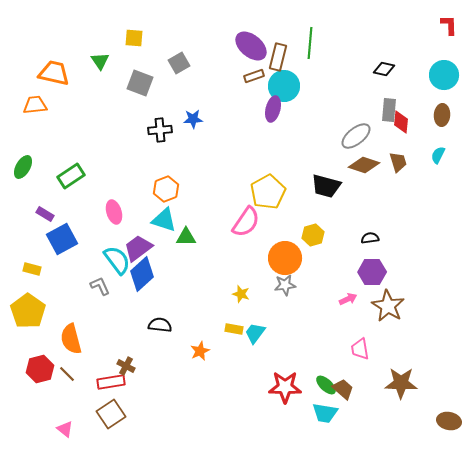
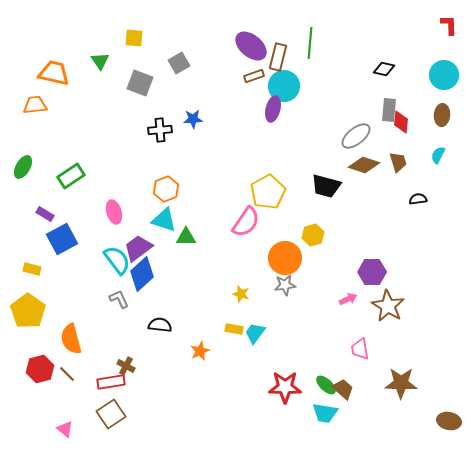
black semicircle at (370, 238): moved 48 px right, 39 px up
gray L-shape at (100, 286): moved 19 px right, 13 px down
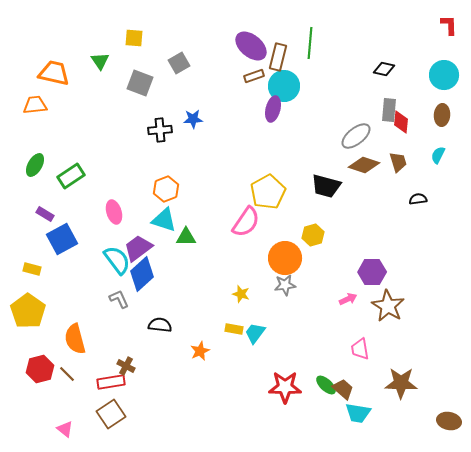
green ellipse at (23, 167): moved 12 px right, 2 px up
orange semicircle at (71, 339): moved 4 px right
cyan trapezoid at (325, 413): moved 33 px right
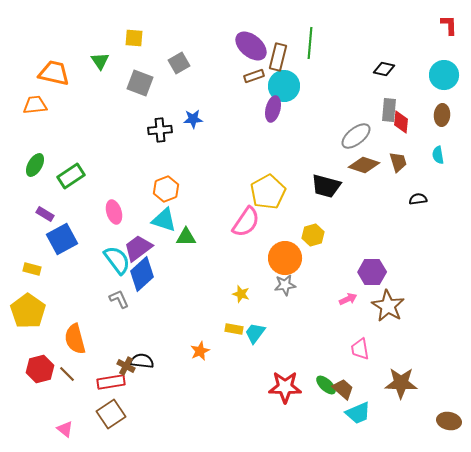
cyan semicircle at (438, 155): rotated 36 degrees counterclockwise
black semicircle at (160, 325): moved 18 px left, 36 px down
cyan trapezoid at (358, 413): rotated 32 degrees counterclockwise
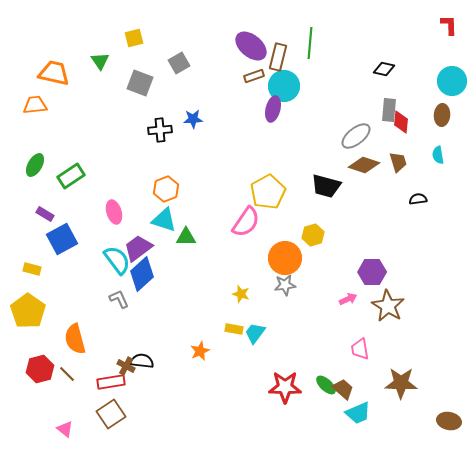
yellow square at (134, 38): rotated 18 degrees counterclockwise
cyan circle at (444, 75): moved 8 px right, 6 px down
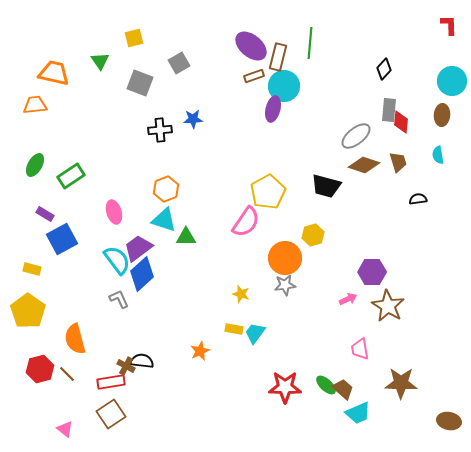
black diamond at (384, 69): rotated 60 degrees counterclockwise
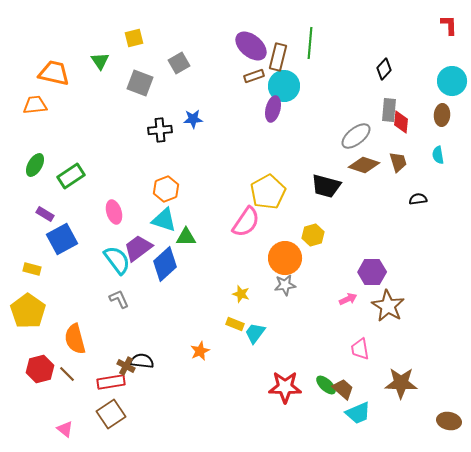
blue diamond at (142, 274): moved 23 px right, 10 px up
yellow rectangle at (234, 329): moved 1 px right, 5 px up; rotated 12 degrees clockwise
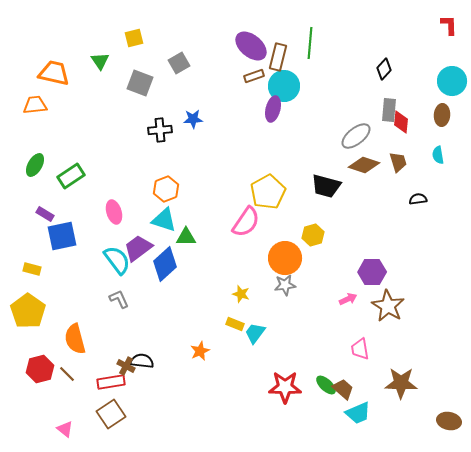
blue square at (62, 239): moved 3 px up; rotated 16 degrees clockwise
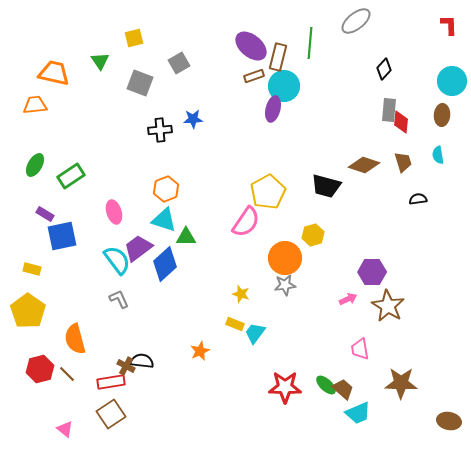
gray ellipse at (356, 136): moved 115 px up
brown trapezoid at (398, 162): moved 5 px right
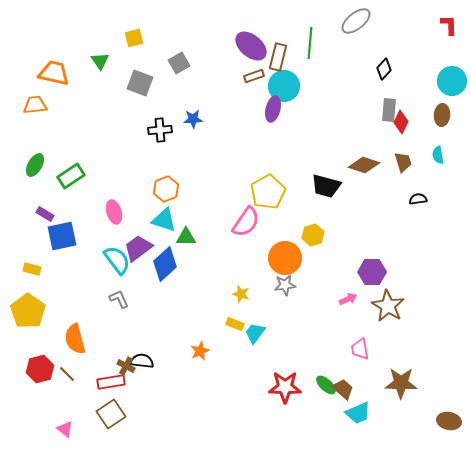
red diamond at (401, 122): rotated 20 degrees clockwise
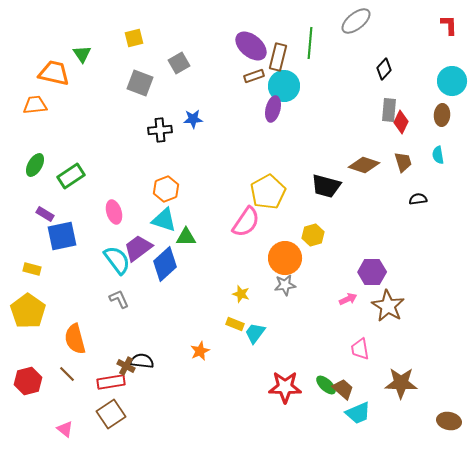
green triangle at (100, 61): moved 18 px left, 7 px up
red hexagon at (40, 369): moved 12 px left, 12 px down
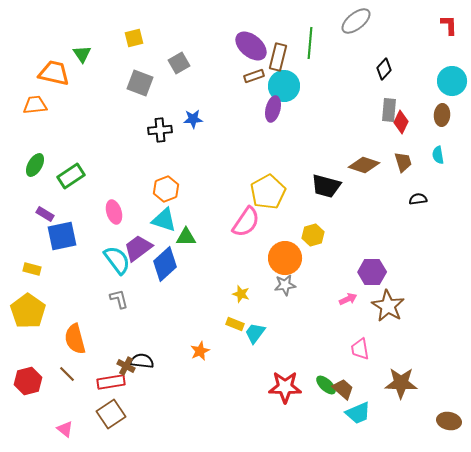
gray L-shape at (119, 299): rotated 10 degrees clockwise
